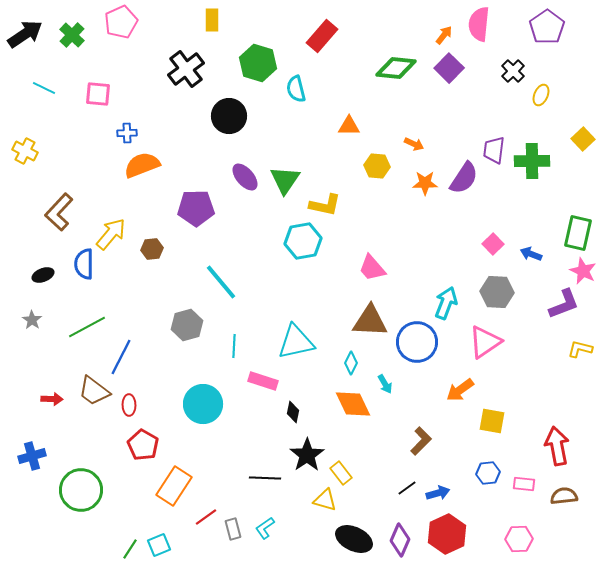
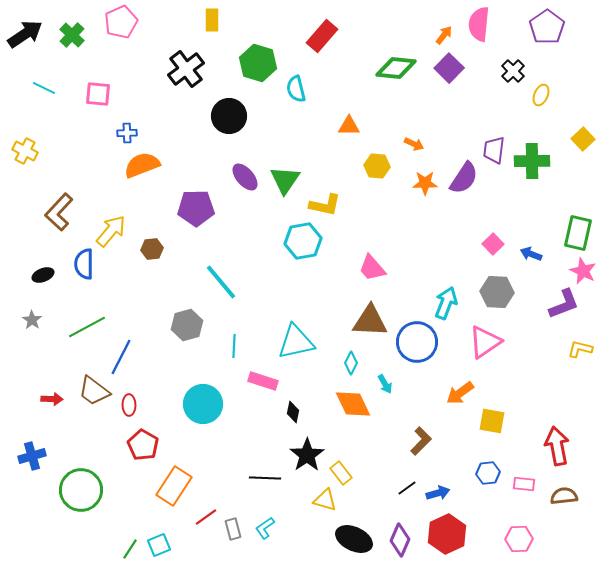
yellow arrow at (111, 234): moved 3 px up
orange arrow at (460, 390): moved 3 px down
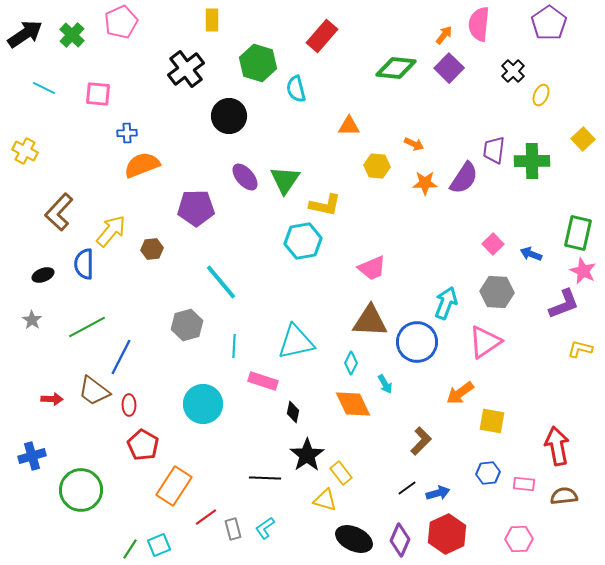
purple pentagon at (547, 27): moved 2 px right, 4 px up
pink trapezoid at (372, 268): rotated 72 degrees counterclockwise
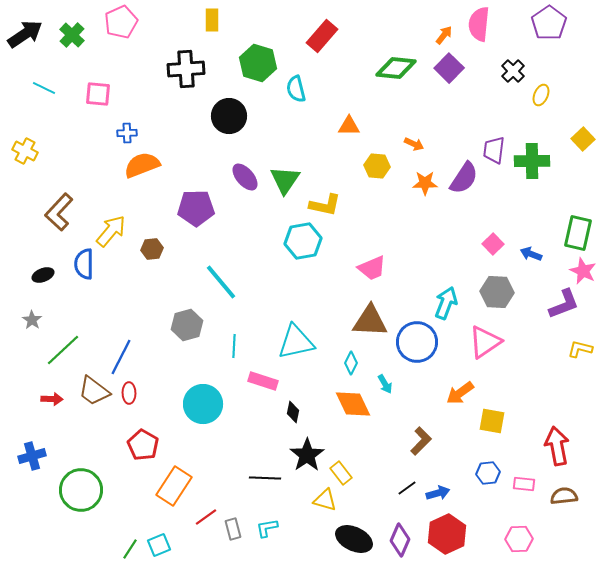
black cross at (186, 69): rotated 33 degrees clockwise
green line at (87, 327): moved 24 px left, 23 px down; rotated 15 degrees counterclockwise
red ellipse at (129, 405): moved 12 px up
cyan L-shape at (265, 528): moved 2 px right; rotated 25 degrees clockwise
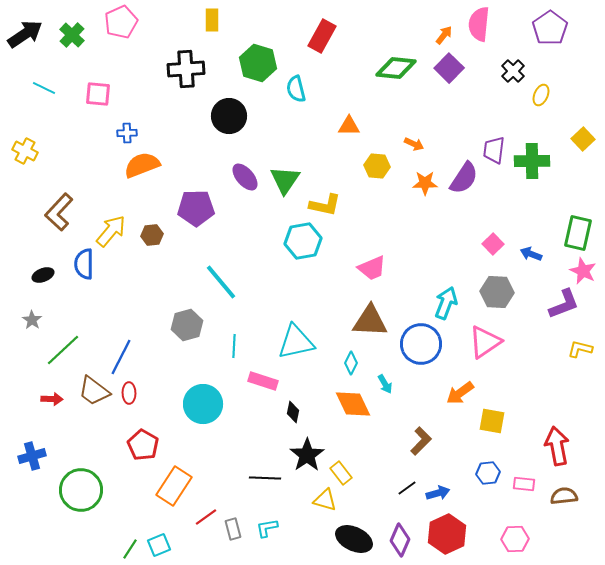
purple pentagon at (549, 23): moved 1 px right, 5 px down
red rectangle at (322, 36): rotated 12 degrees counterclockwise
brown hexagon at (152, 249): moved 14 px up
blue circle at (417, 342): moved 4 px right, 2 px down
pink hexagon at (519, 539): moved 4 px left
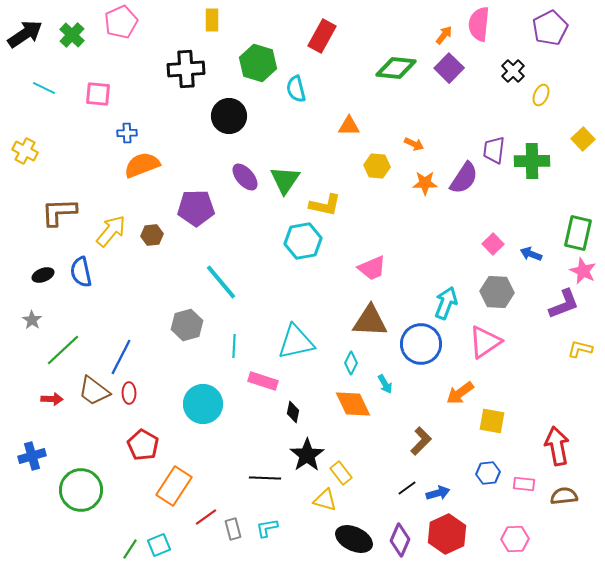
purple pentagon at (550, 28): rotated 8 degrees clockwise
brown L-shape at (59, 212): rotated 45 degrees clockwise
blue semicircle at (84, 264): moved 3 px left, 8 px down; rotated 12 degrees counterclockwise
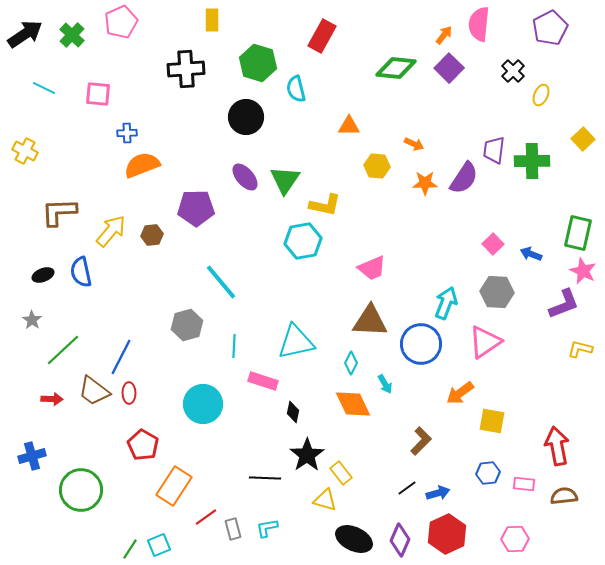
black circle at (229, 116): moved 17 px right, 1 px down
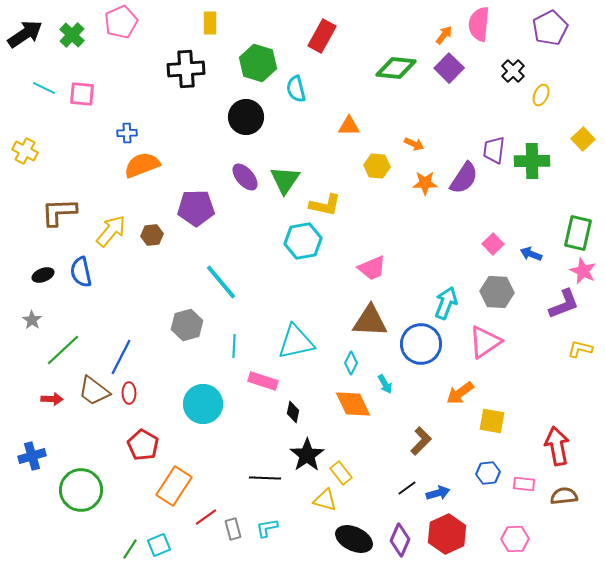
yellow rectangle at (212, 20): moved 2 px left, 3 px down
pink square at (98, 94): moved 16 px left
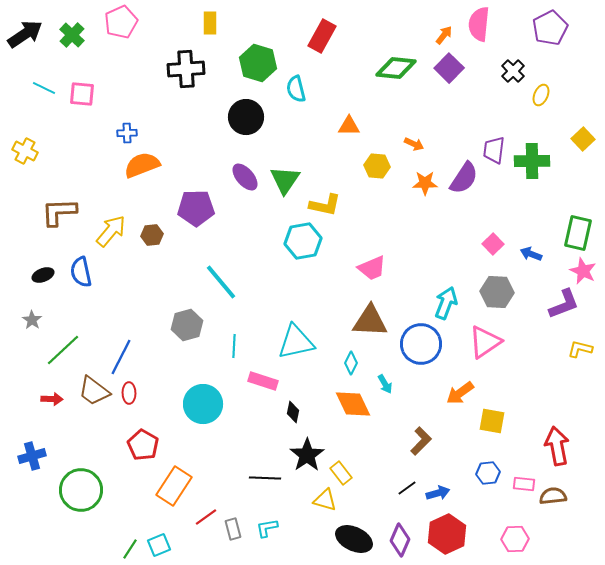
brown semicircle at (564, 496): moved 11 px left
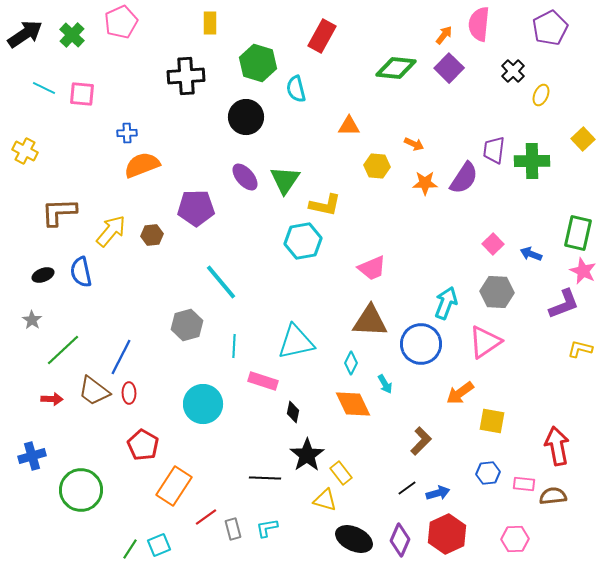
black cross at (186, 69): moved 7 px down
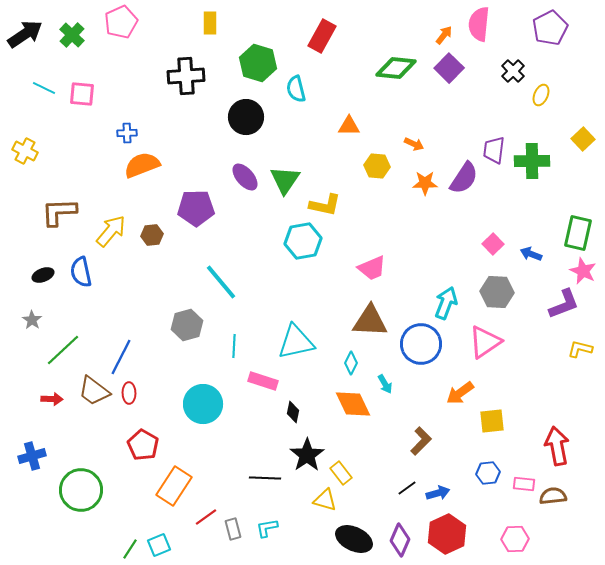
yellow square at (492, 421): rotated 16 degrees counterclockwise
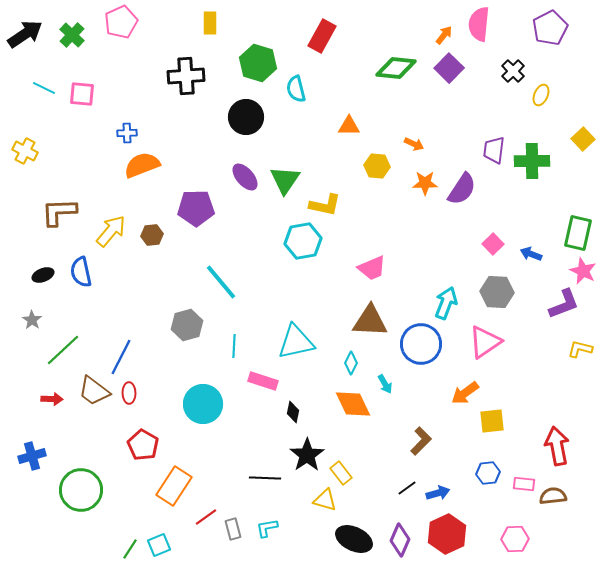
purple semicircle at (464, 178): moved 2 px left, 11 px down
orange arrow at (460, 393): moved 5 px right
